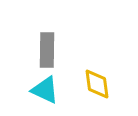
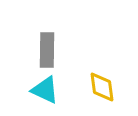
yellow diamond: moved 5 px right, 3 px down
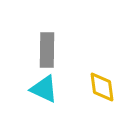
cyan triangle: moved 1 px left, 1 px up
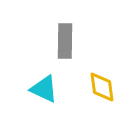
gray rectangle: moved 18 px right, 9 px up
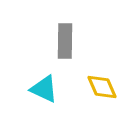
yellow diamond: rotated 16 degrees counterclockwise
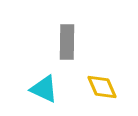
gray rectangle: moved 2 px right, 1 px down
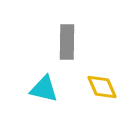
cyan triangle: rotated 12 degrees counterclockwise
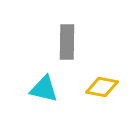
yellow diamond: rotated 56 degrees counterclockwise
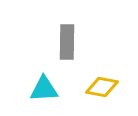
cyan triangle: rotated 16 degrees counterclockwise
